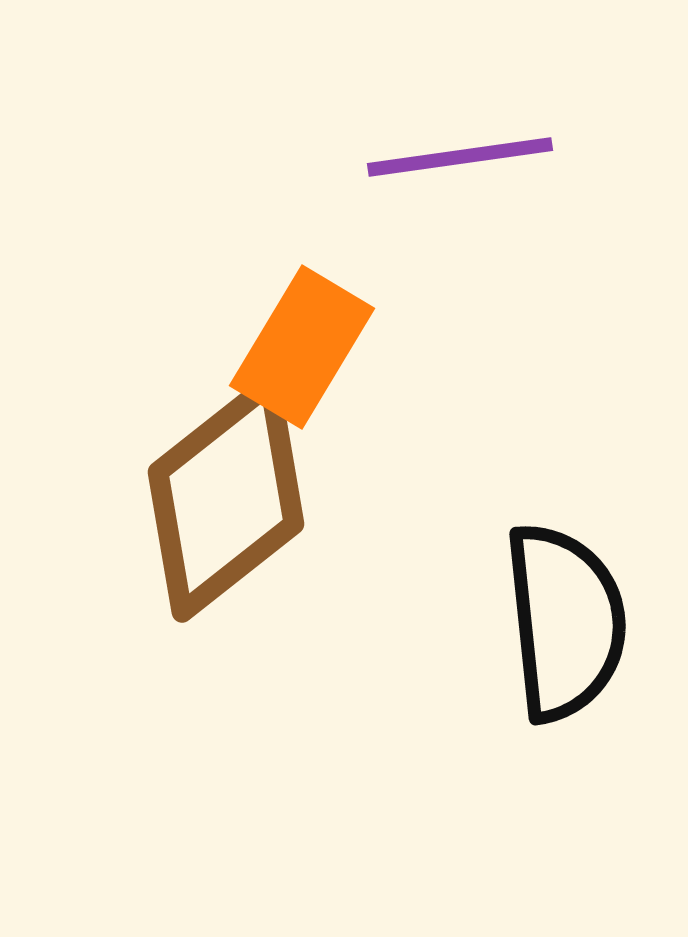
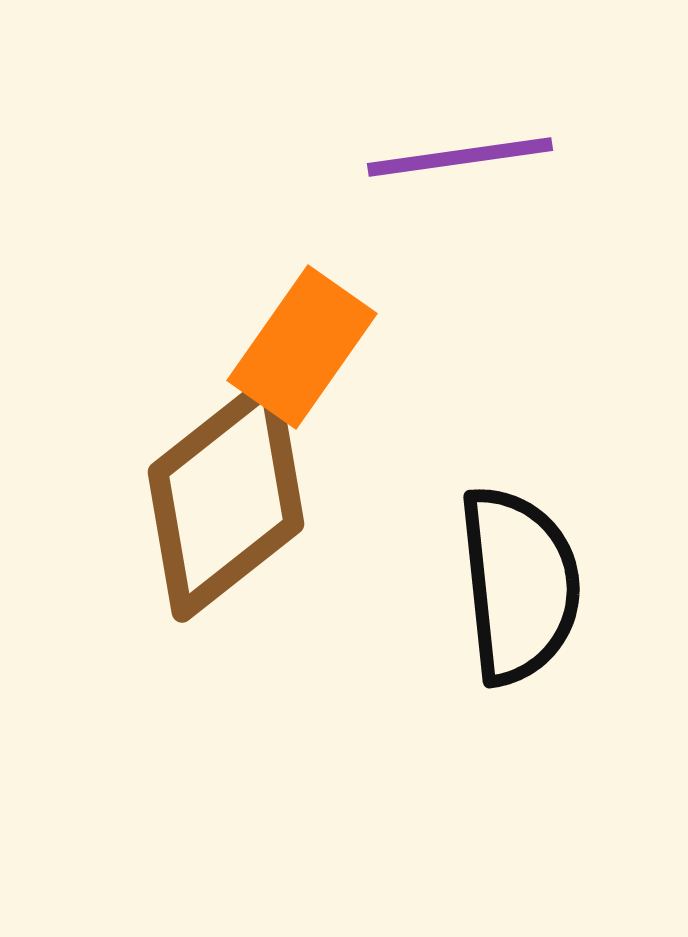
orange rectangle: rotated 4 degrees clockwise
black semicircle: moved 46 px left, 37 px up
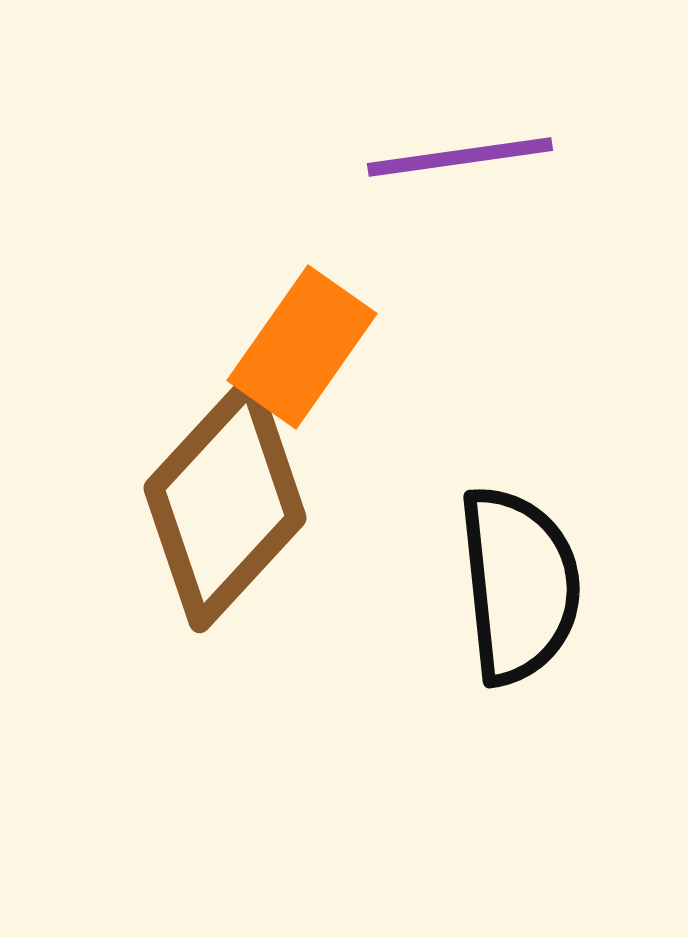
brown diamond: moved 1 px left, 5 px down; rotated 9 degrees counterclockwise
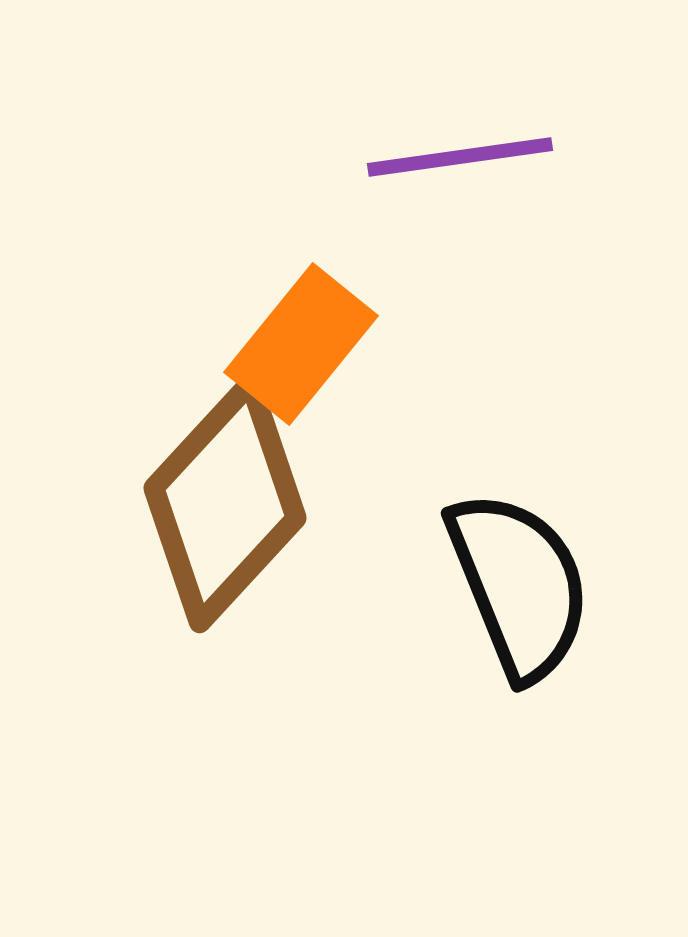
orange rectangle: moved 1 px left, 3 px up; rotated 4 degrees clockwise
black semicircle: rotated 16 degrees counterclockwise
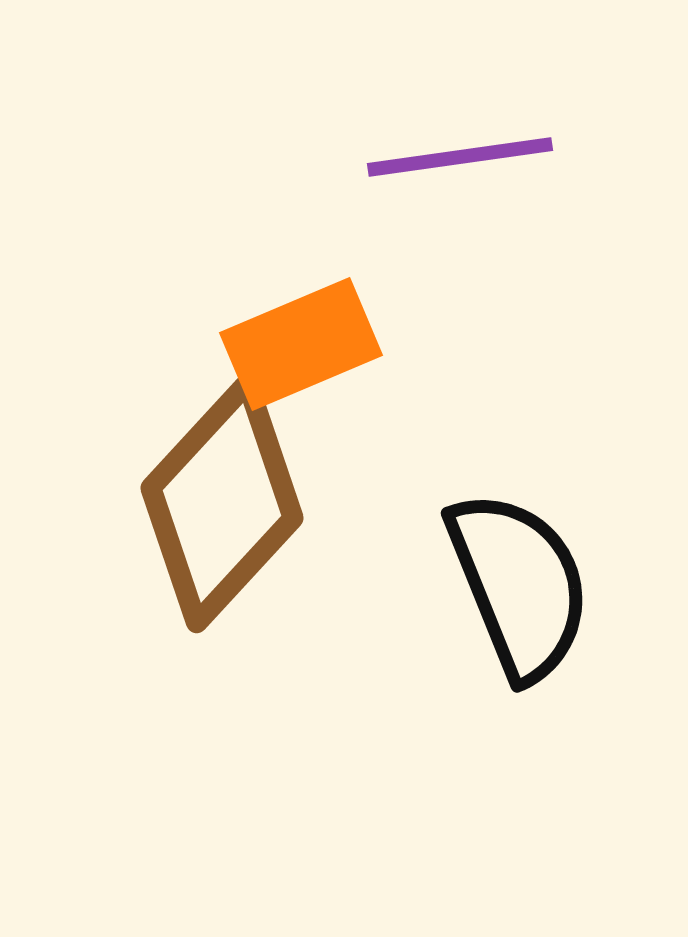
orange rectangle: rotated 28 degrees clockwise
brown diamond: moved 3 px left
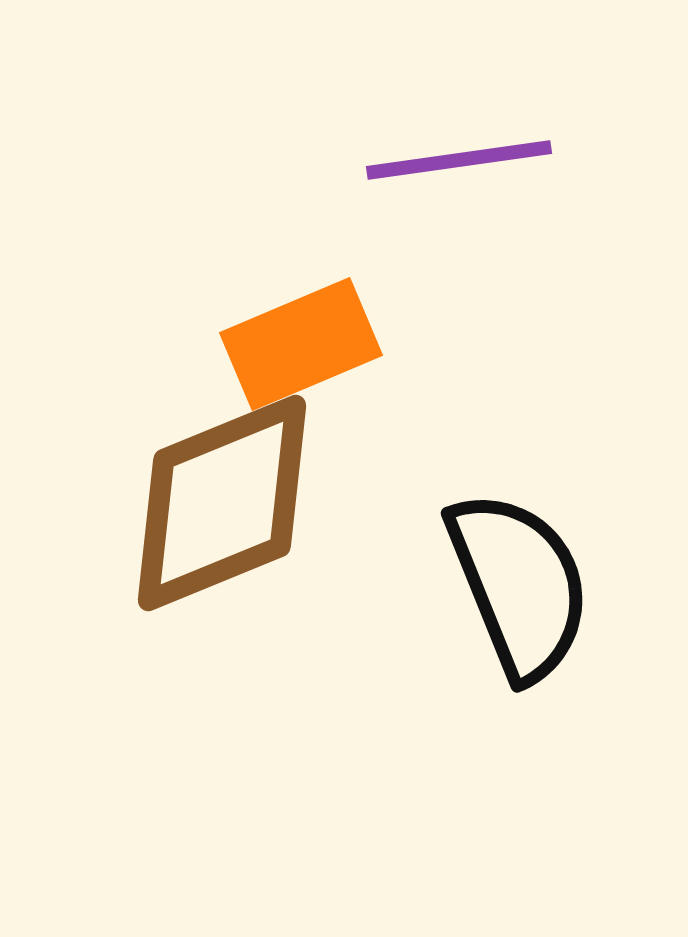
purple line: moved 1 px left, 3 px down
brown diamond: rotated 25 degrees clockwise
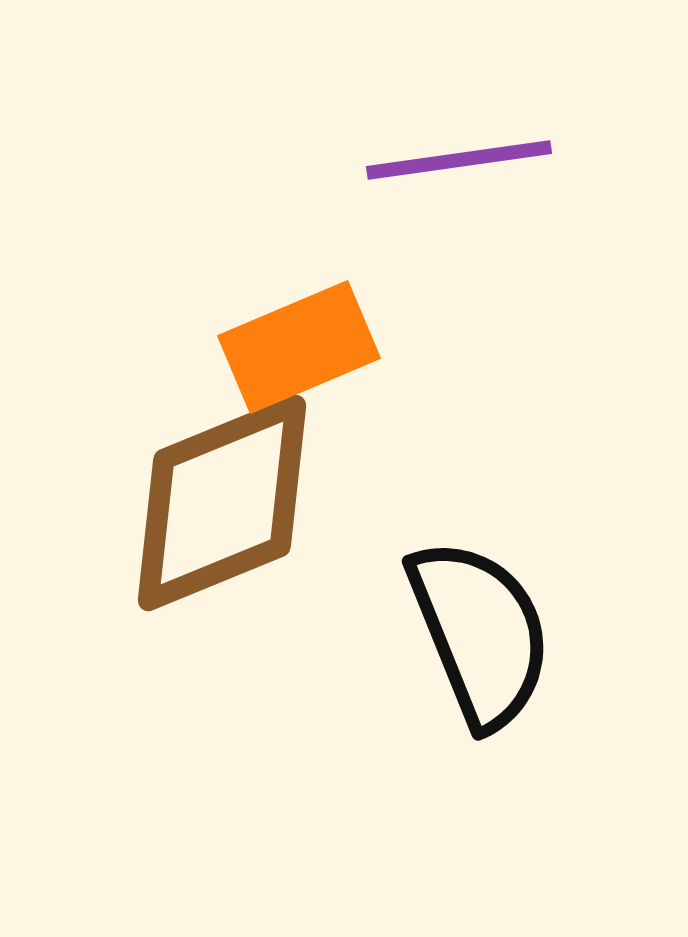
orange rectangle: moved 2 px left, 3 px down
black semicircle: moved 39 px left, 48 px down
